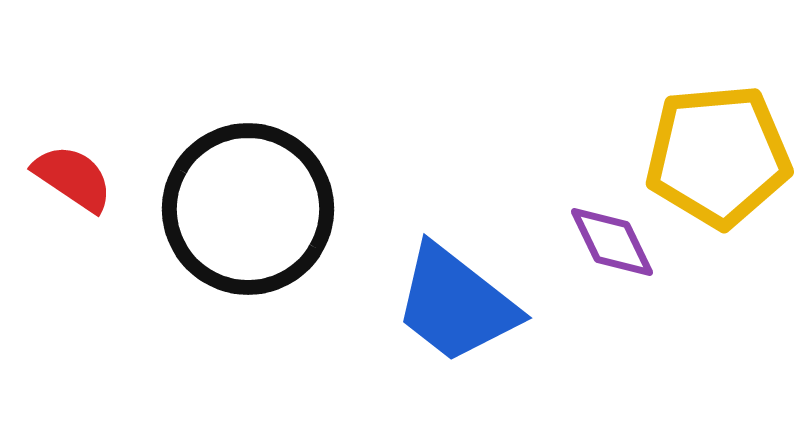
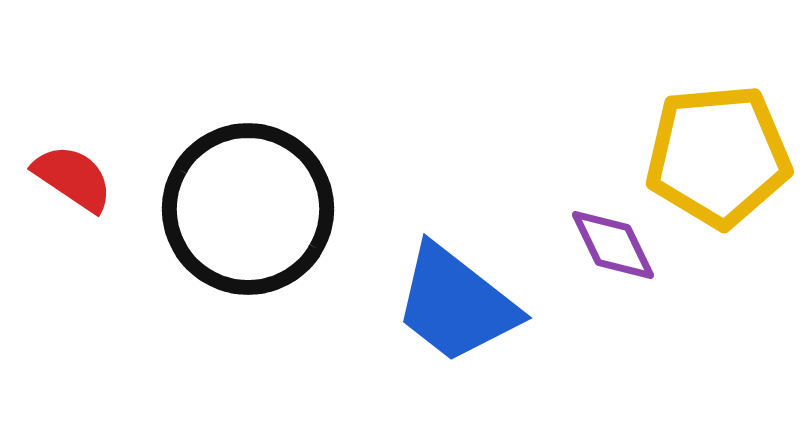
purple diamond: moved 1 px right, 3 px down
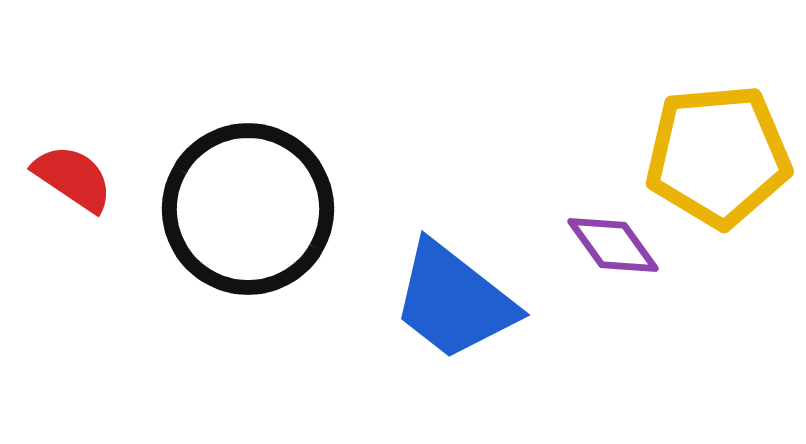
purple diamond: rotated 10 degrees counterclockwise
blue trapezoid: moved 2 px left, 3 px up
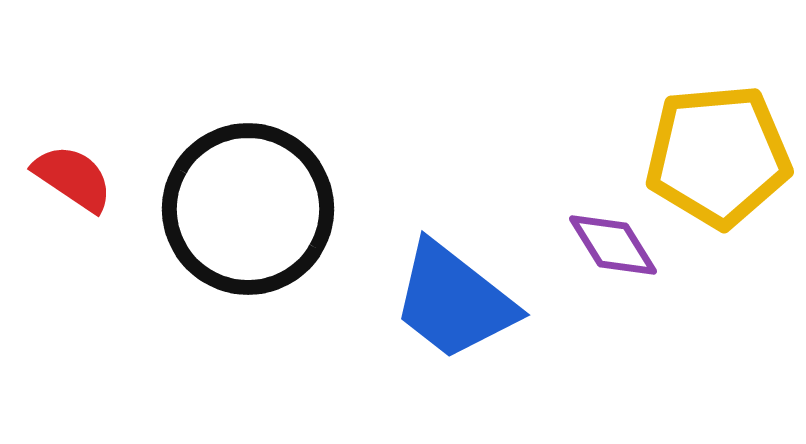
purple diamond: rotated 4 degrees clockwise
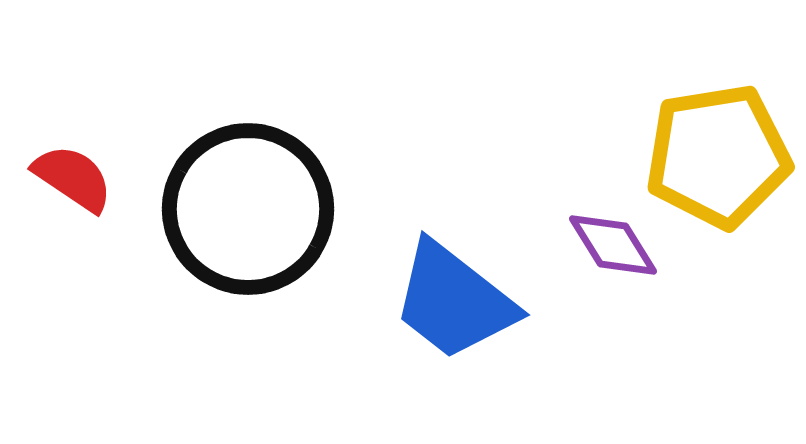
yellow pentagon: rotated 4 degrees counterclockwise
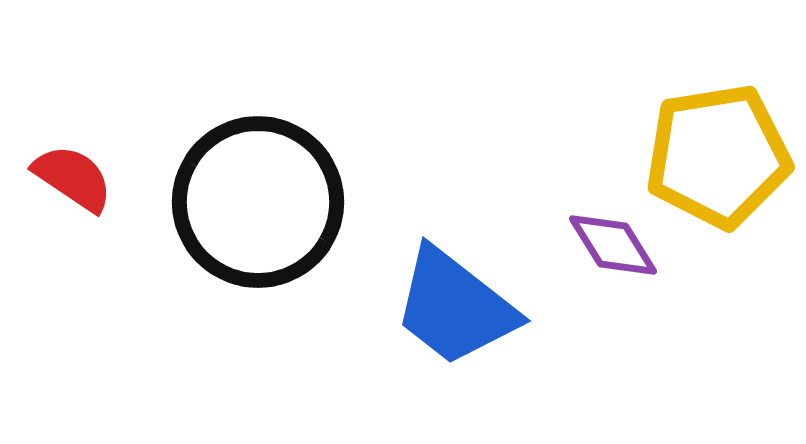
black circle: moved 10 px right, 7 px up
blue trapezoid: moved 1 px right, 6 px down
